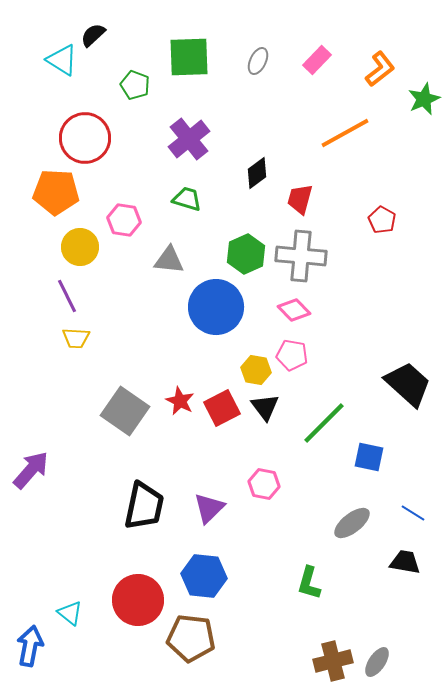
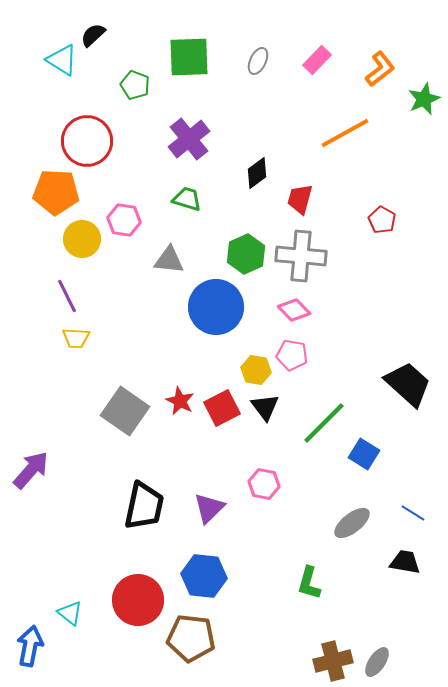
red circle at (85, 138): moved 2 px right, 3 px down
yellow circle at (80, 247): moved 2 px right, 8 px up
blue square at (369, 457): moved 5 px left, 3 px up; rotated 20 degrees clockwise
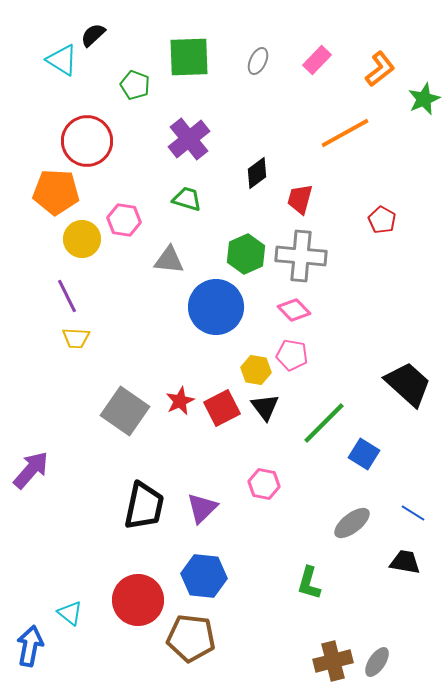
red star at (180, 401): rotated 20 degrees clockwise
purple triangle at (209, 508): moved 7 px left
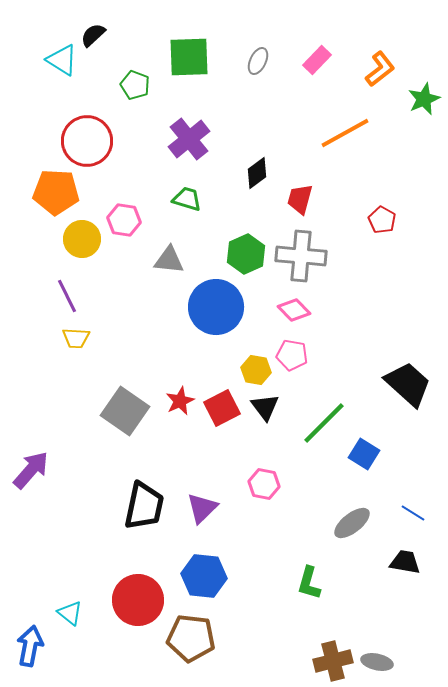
gray ellipse at (377, 662): rotated 68 degrees clockwise
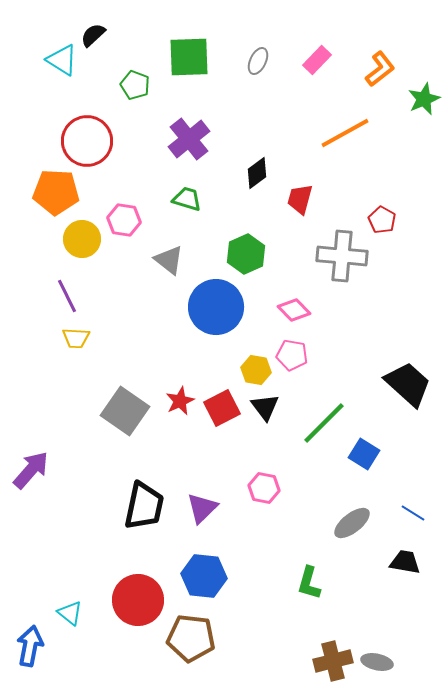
gray cross at (301, 256): moved 41 px right
gray triangle at (169, 260): rotated 32 degrees clockwise
pink hexagon at (264, 484): moved 4 px down
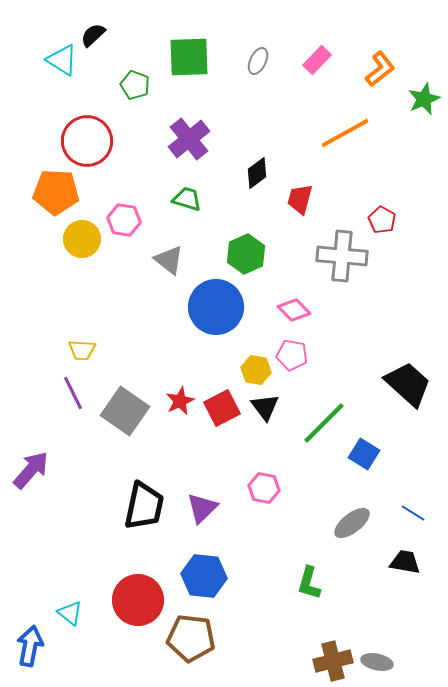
purple line at (67, 296): moved 6 px right, 97 px down
yellow trapezoid at (76, 338): moved 6 px right, 12 px down
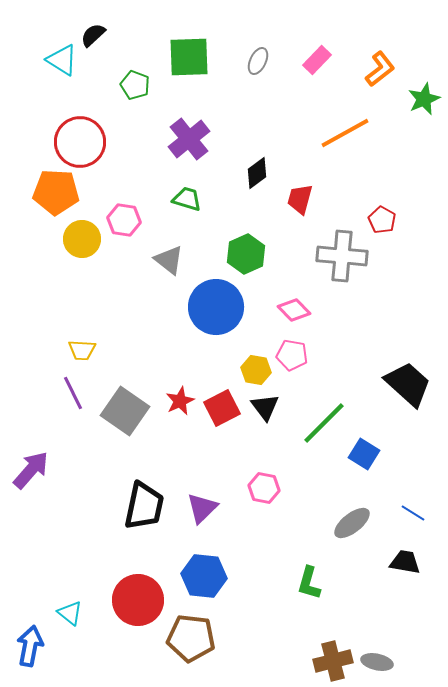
red circle at (87, 141): moved 7 px left, 1 px down
